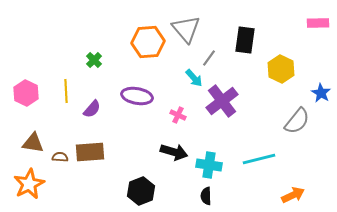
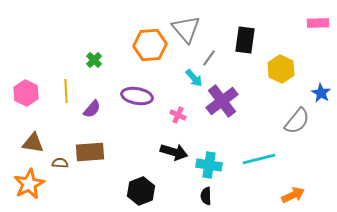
orange hexagon: moved 2 px right, 3 px down
brown semicircle: moved 6 px down
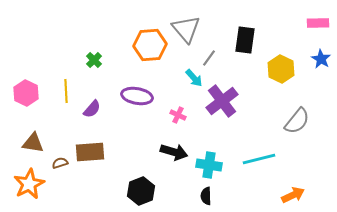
blue star: moved 34 px up
brown semicircle: rotated 21 degrees counterclockwise
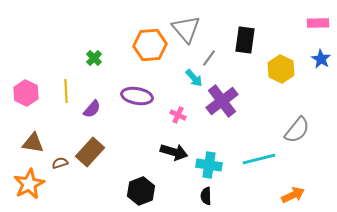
green cross: moved 2 px up
gray semicircle: moved 9 px down
brown rectangle: rotated 44 degrees counterclockwise
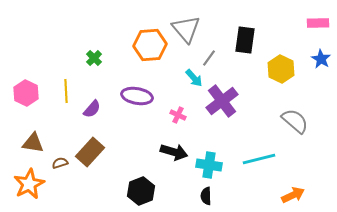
gray semicircle: moved 2 px left, 9 px up; rotated 88 degrees counterclockwise
